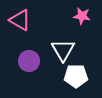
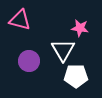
pink star: moved 2 px left, 12 px down
pink triangle: rotated 15 degrees counterclockwise
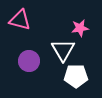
pink star: rotated 18 degrees counterclockwise
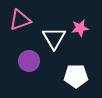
pink triangle: rotated 35 degrees counterclockwise
white triangle: moved 9 px left, 12 px up
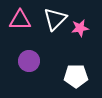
pink triangle: rotated 20 degrees clockwise
white triangle: moved 1 px right, 19 px up; rotated 15 degrees clockwise
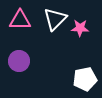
pink star: rotated 12 degrees clockwise
purple circle: moved 10 px left
white pentagon: moved 9 px right, 3 px down; rotated 10 degrees counterclockwise
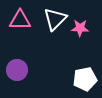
purple circle: moved 2 px left, 9 px down
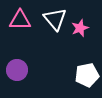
white triangle: rotated 25 degrees counterclockwise
pink star: rotated 24 degrees counterclockwise
white pentagon: moved 2 px right, 4 px up
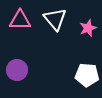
pink star: moved 8 px right
white pentagon: rotated 15 degrees clockwise
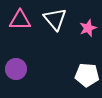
purple circle: moved 1 px left, 1 px up
